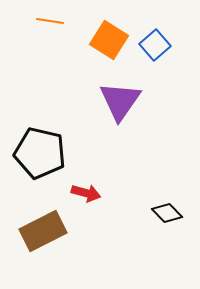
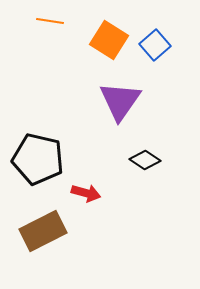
black pentagon: moved 2 px left, 6 px down
black diamond: moved 22 px left, 53 px up; rotated 12 degrees counterclockwise
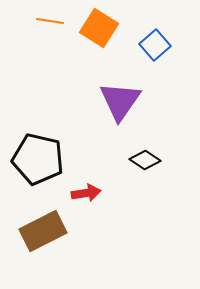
orange square: moved 10 px left, 12 px up
red arrow: rotated 24 degrees counterclockwise
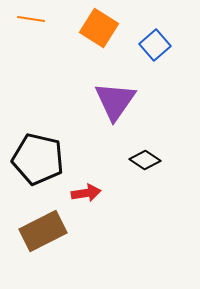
orange line: moved 19 px left, 2 px up
purple triangle: moved 5 px left
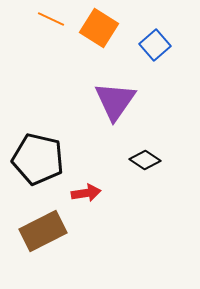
orange line: moved 20 px right; rotated 16 degrees clockwise
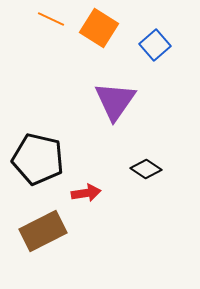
black diamond: moved 1 px right, 9 px down
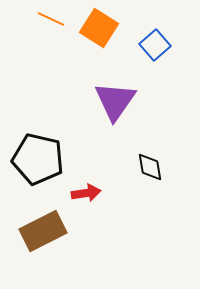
black diamond: moved 4 px right, 2 px up; rotated 48 degrees clockwise
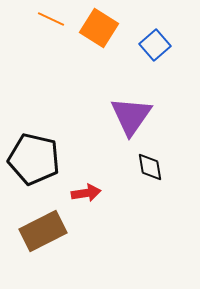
purple triangle: moved 16 px right, 15 px down
black pentagon: moved 4 px left
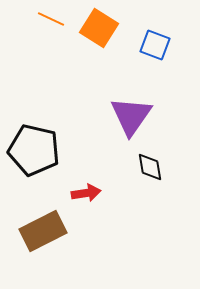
blue square: rotated 28 degrees counterclockwise
black pentagon: moved 9 px up
